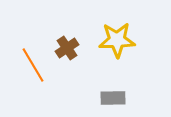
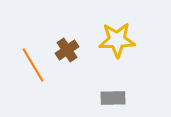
brown cross: moved 2 px down
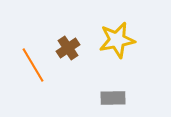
yellow star: rotated 9 degrees counterclockwise
brown cross: moved 1 px right, 2 px up
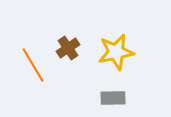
yellow star: moved 1 px left, 12 px down
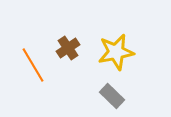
gray rectangle: moved 1 px left, 2 px up; rotated 45 degrees clockwise
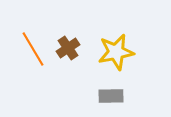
orange line: moved 16 px up
gray rectangle: moved 1 px left; rotated 45 degrees counterclockwise
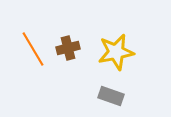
brown cross: rotated 20 degrees clockwise
gray rectangle: rotated 20 degrees clockwise
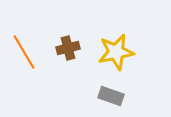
orange line: moved 9 px left, 3 px down
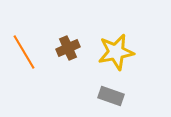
brown cross: rotated 10 degrees counterclockwise
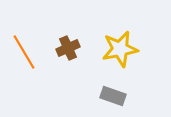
yellow star: moved 4 px right, 3 px up
gray rectangle: moved 2 px right
